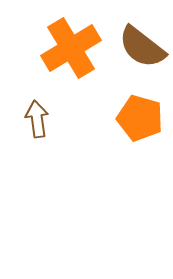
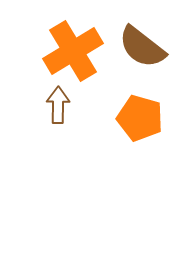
orange cross: moved 2 px right, 3 px down
brown arrow: moved 21 px right, 14 px up; rotated 9 degrees clockwise
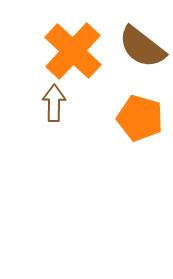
orange cross: rotated 16 degrees counterclockwise
brown arrow: moved 4 px left, 2 px up
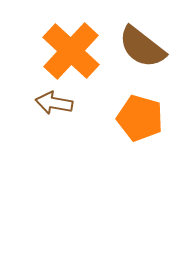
orange cross: moved 2 px left
brown arrow: rotated 81 degrees counterclockwise
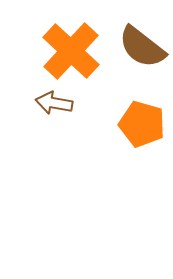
orange pentagon: moved 2 px right, 6 px down
